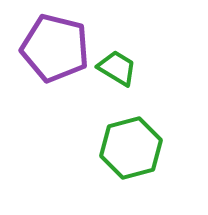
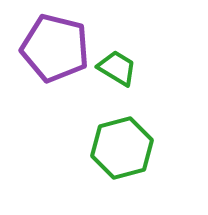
green hexagon: moved 9 px left
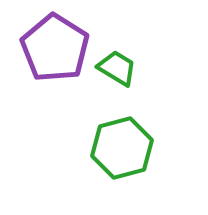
purple pentagon: rotated 18 degrees clockwise
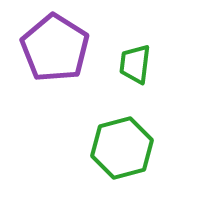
green trapezoid: moved 18 px right, 4 px up; rotated 114 degrees counterclockwise
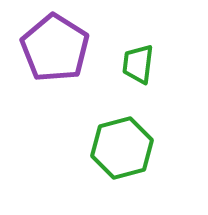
green trapezoid: moved 3 px right
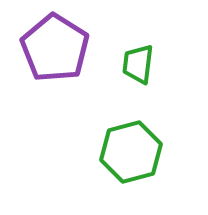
green hexagon: moved 9 px right, 4 px down
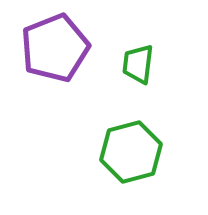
purple pentagon: rotated 18 degrees clockwise
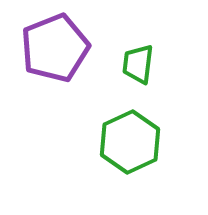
green hexagon: moved 1 px left, 10 px up; rotated 10 degrees counterclockwise
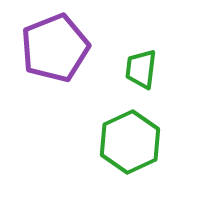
green trapezoid: moved 3 px right, 5 px down
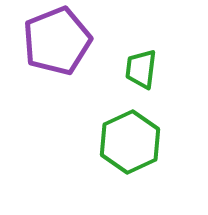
purple pentagon: moved 2 px right, 7 px up
